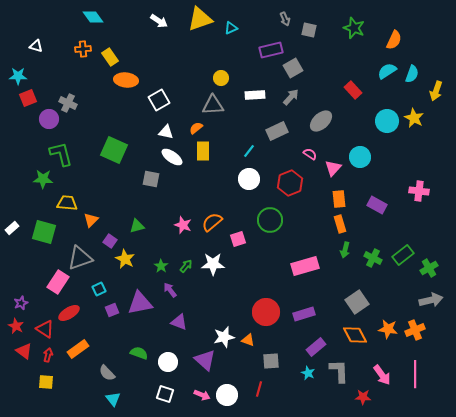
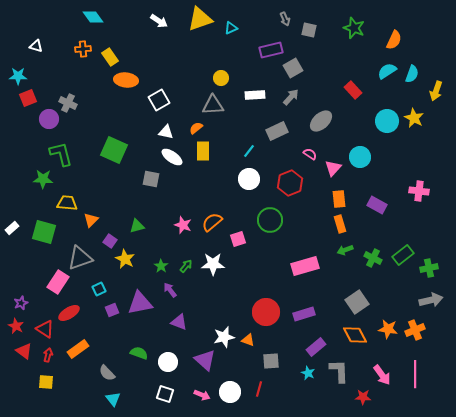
green arrow at (345, 250): rotated 56 degrees clockwise
green cross at (429, 268): rotated 18 degrees clockwise
white circle at (227, 395): moved 3 px right, 3 px up
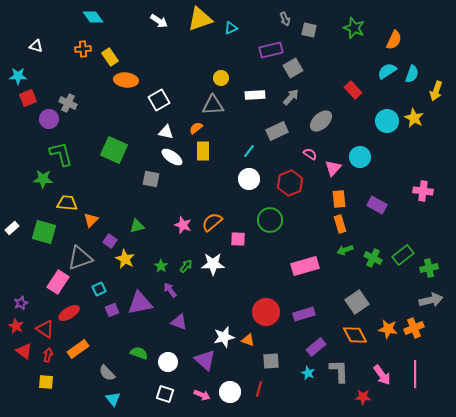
pink cross at (419, 191): moved 4 px right
pink square at (238, 239): rotated 21 degrees clockwise
orange cross at (415, 330): moved 1 px left, 2 px up
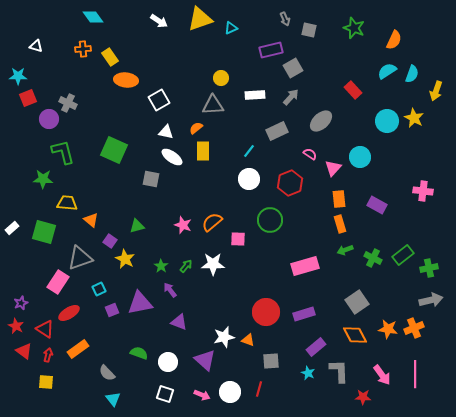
green L-shape at (61, 154): moved 2 px right, 2 px up
orange triangle at (91, 220): rotated 35 degrees counterclockwise
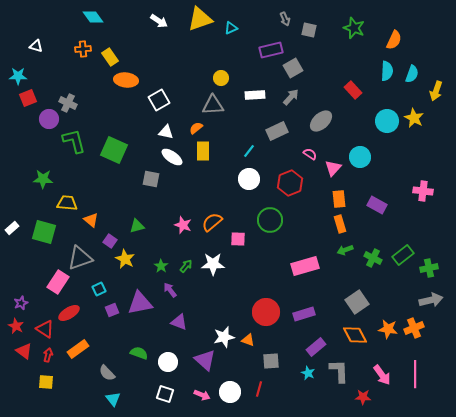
cyan semicircle at (387, 71): rotated 126 degrees clockwise
green L-shape at (63, 152): moved 11 px right, 11 px up
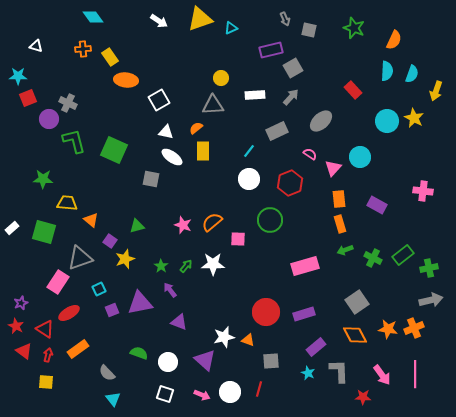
yellow star at (125, 259): rotated 24 degrees clockwise
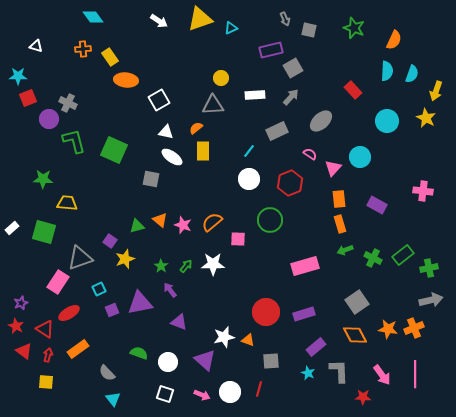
yellow star at (414, 118): moved 12 px right
orange triangle at (91, 220): moved 69 px right
